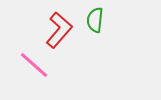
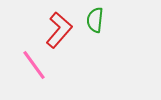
pink line: rotated 12 degrees clockwise
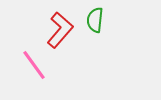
red L-shape: moved 1 px right
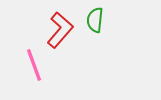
pink line: rotated 16 degrees clockwise
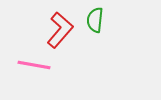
pink line: rotated 60 degrees counterclockwise
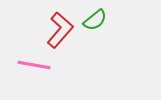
green semicircle: rotated 135 degrees counterclockwise
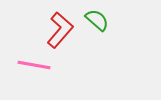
green semicircle: moved 2 px right; rotated 100 degrees counterclockwise
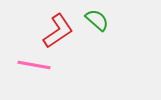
red L-shape: moved 2 px left, 1 px down; rotated 15 degrees clockwise
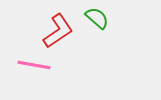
green semicircle: moved 2 px up
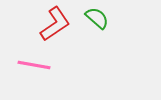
red L-shape: moved 3 px left, 7 px up
